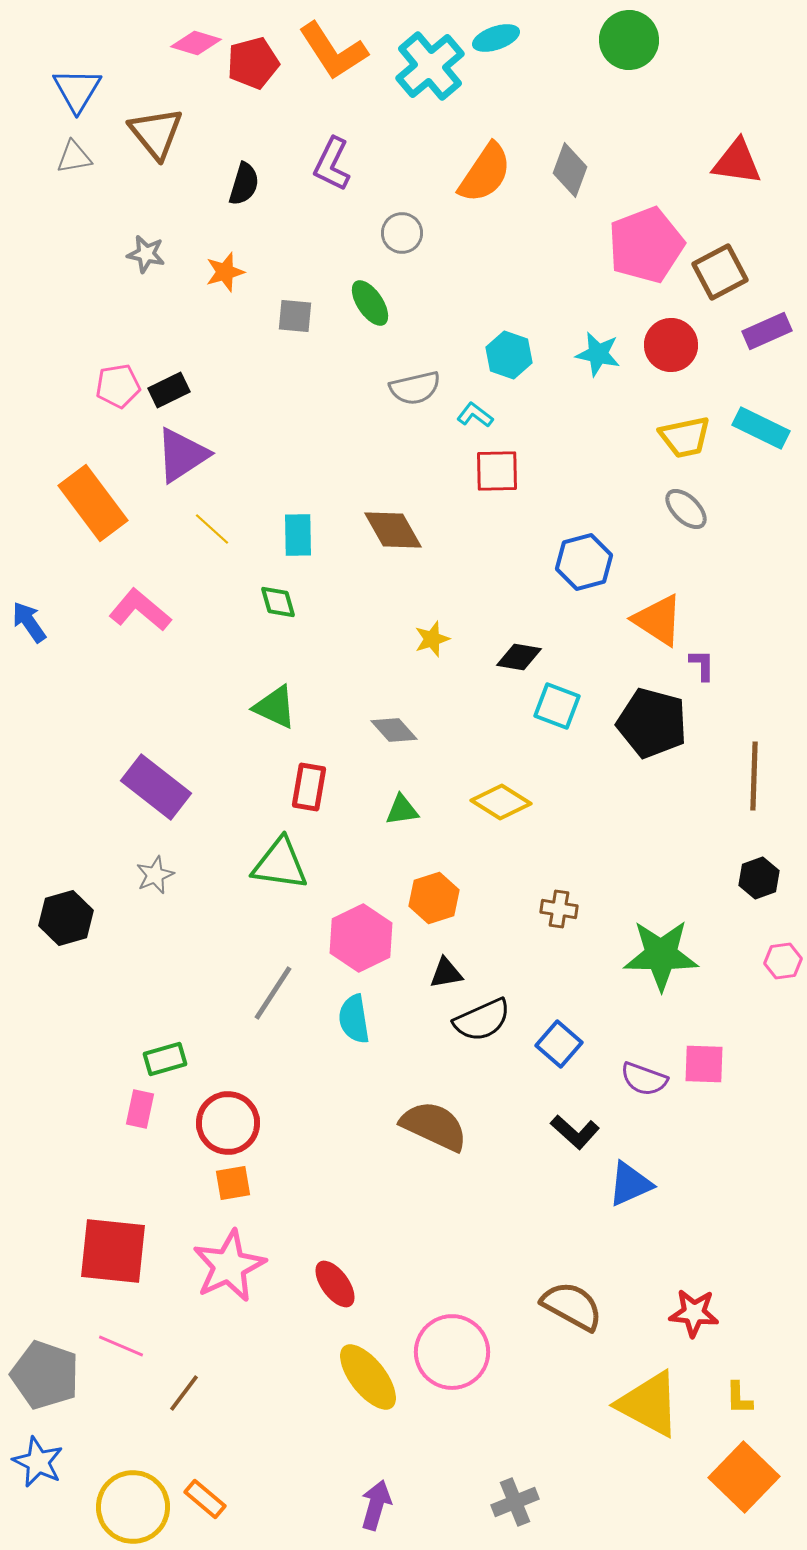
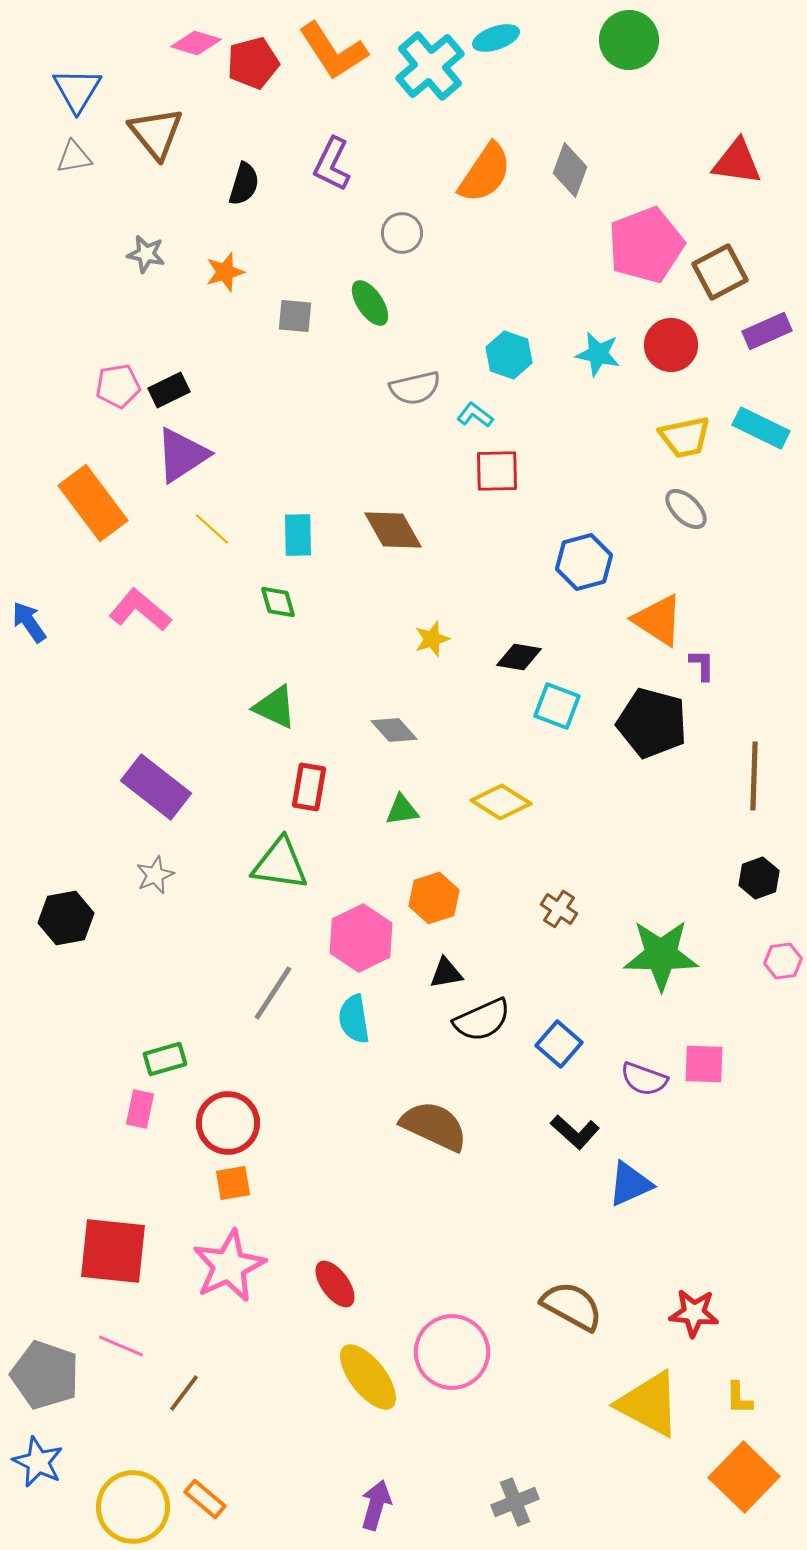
brown cross at (559, 909): rotated 24 degrees clockwise
black hexagon at (66, 918): rotated 6 degrees clockwise
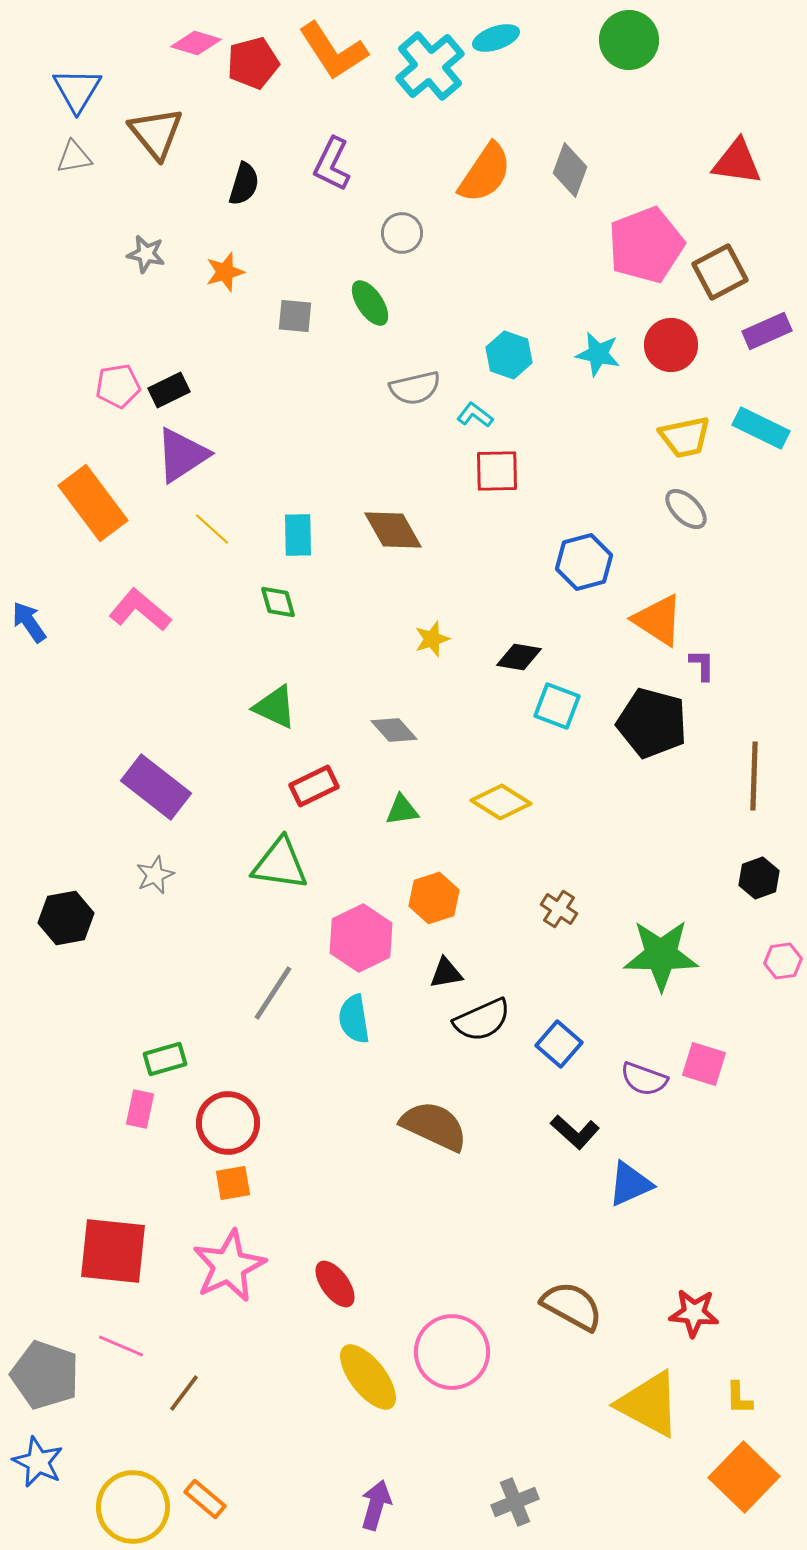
red rectangle at (309, 787): moved 5 px right, 1 px up; rotated 54 degrees clockwise
pink square at (704, 1064): rotated 15 degrees clockwise
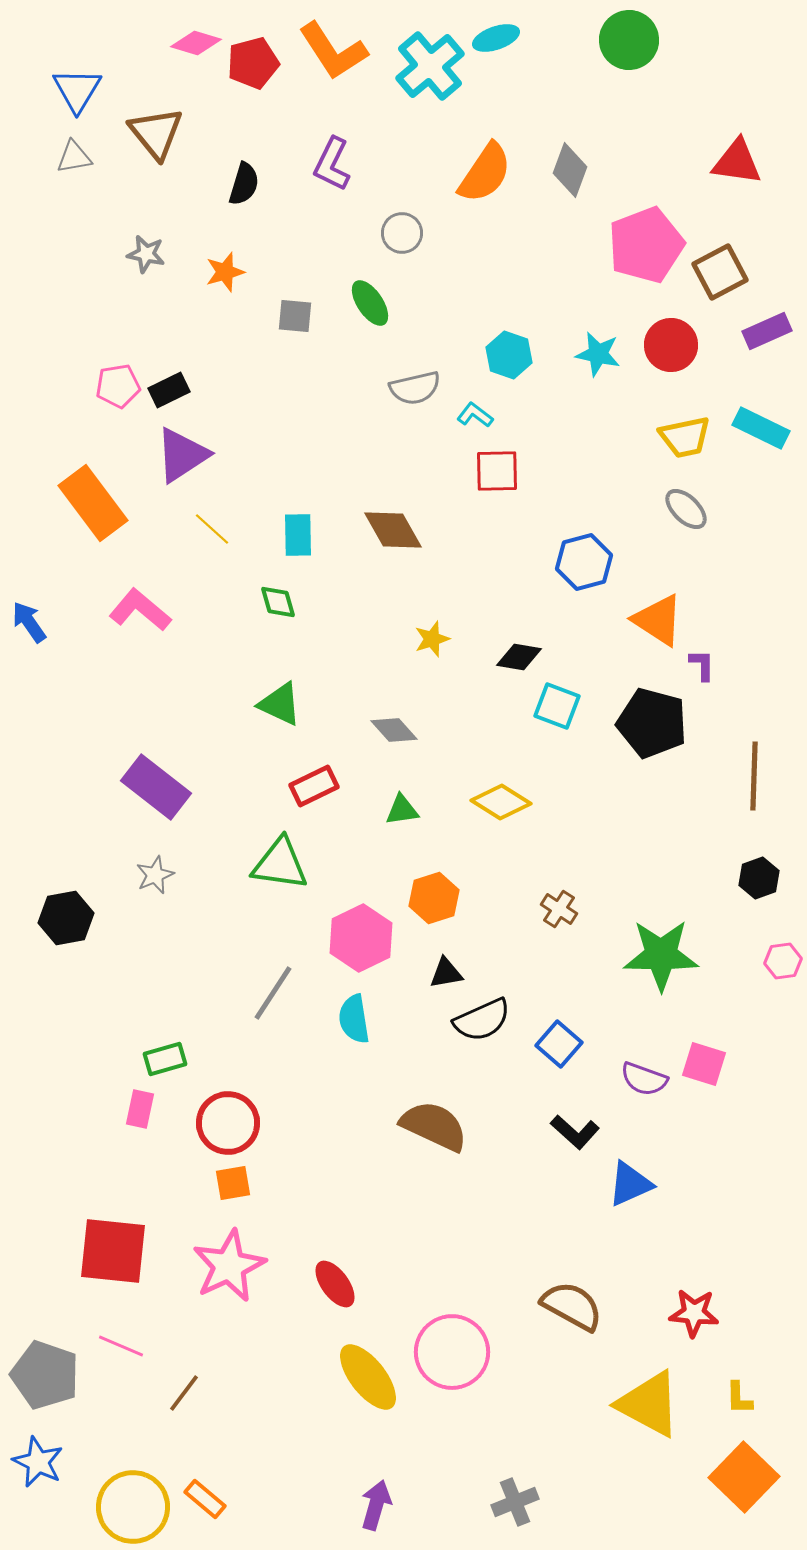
green triangle at (275, 707): moved 5 px right, 3 px up
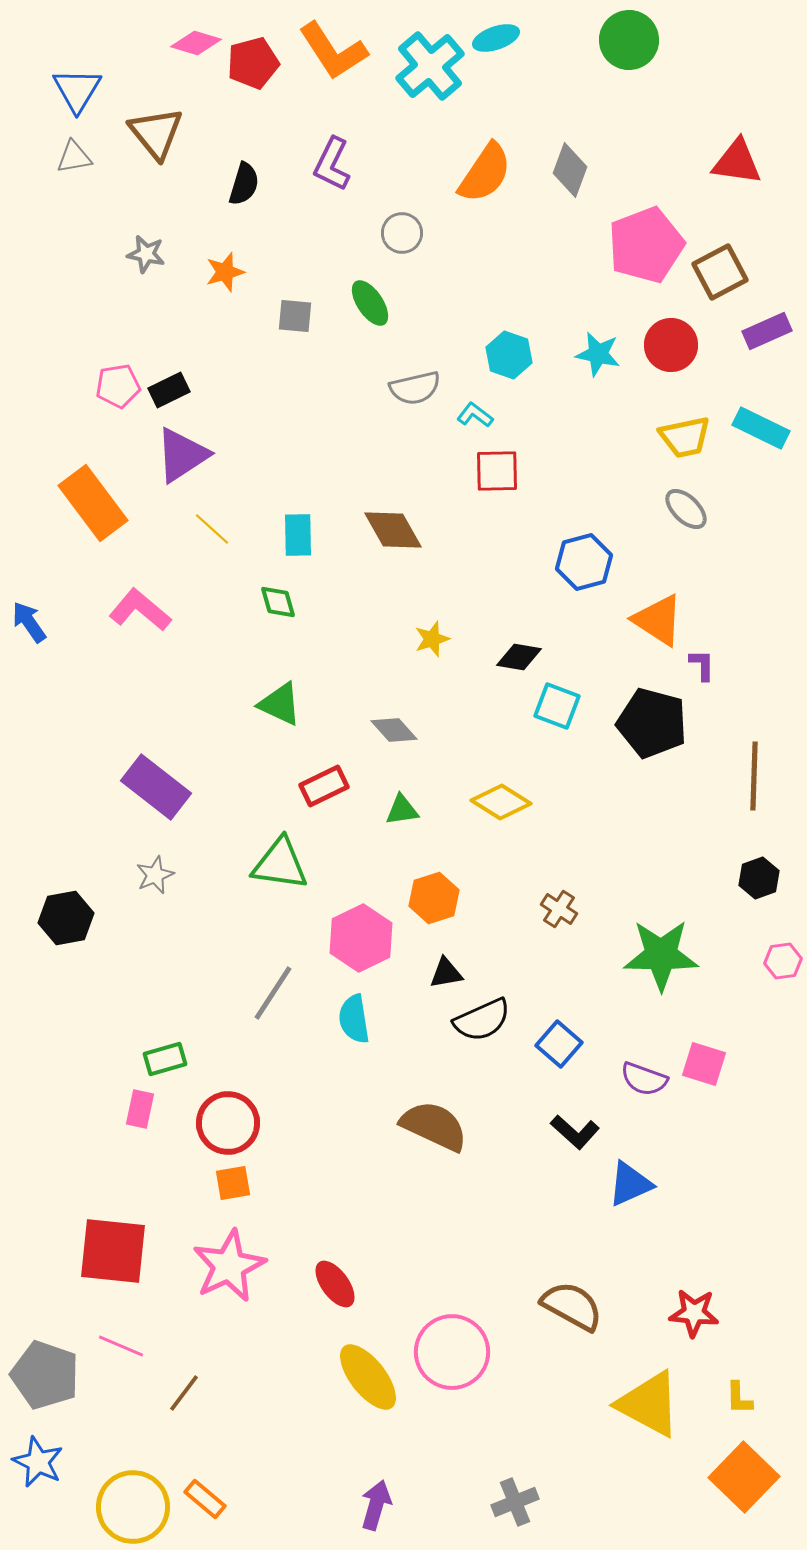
red rectangle at (314, 786): moved 10 px right
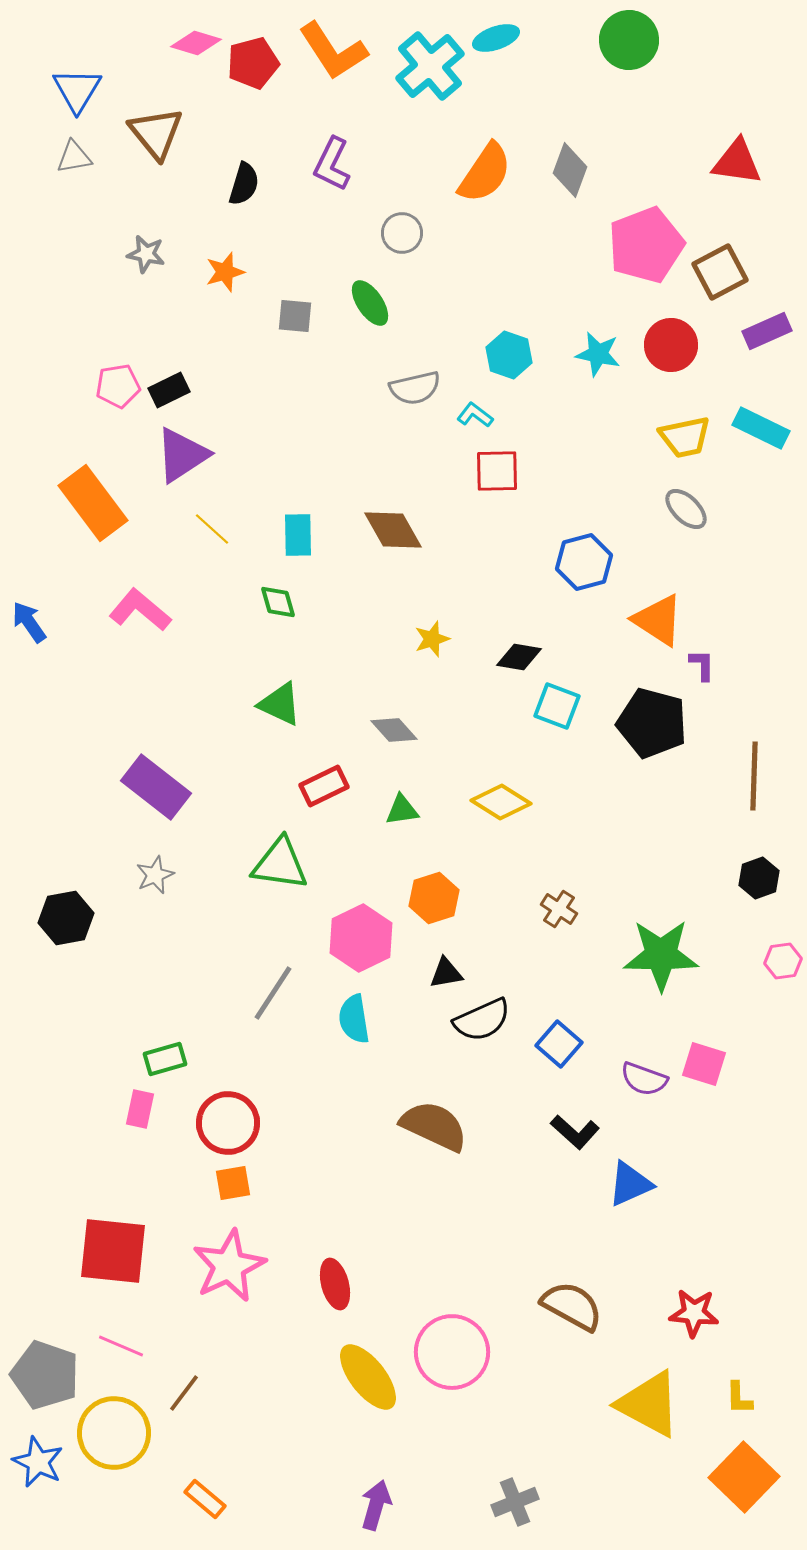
red ellipse at (335, 1284): rotated 21 degrees clockwise
yellow circle at (133, 1507): moved 19 px left, 74 px up
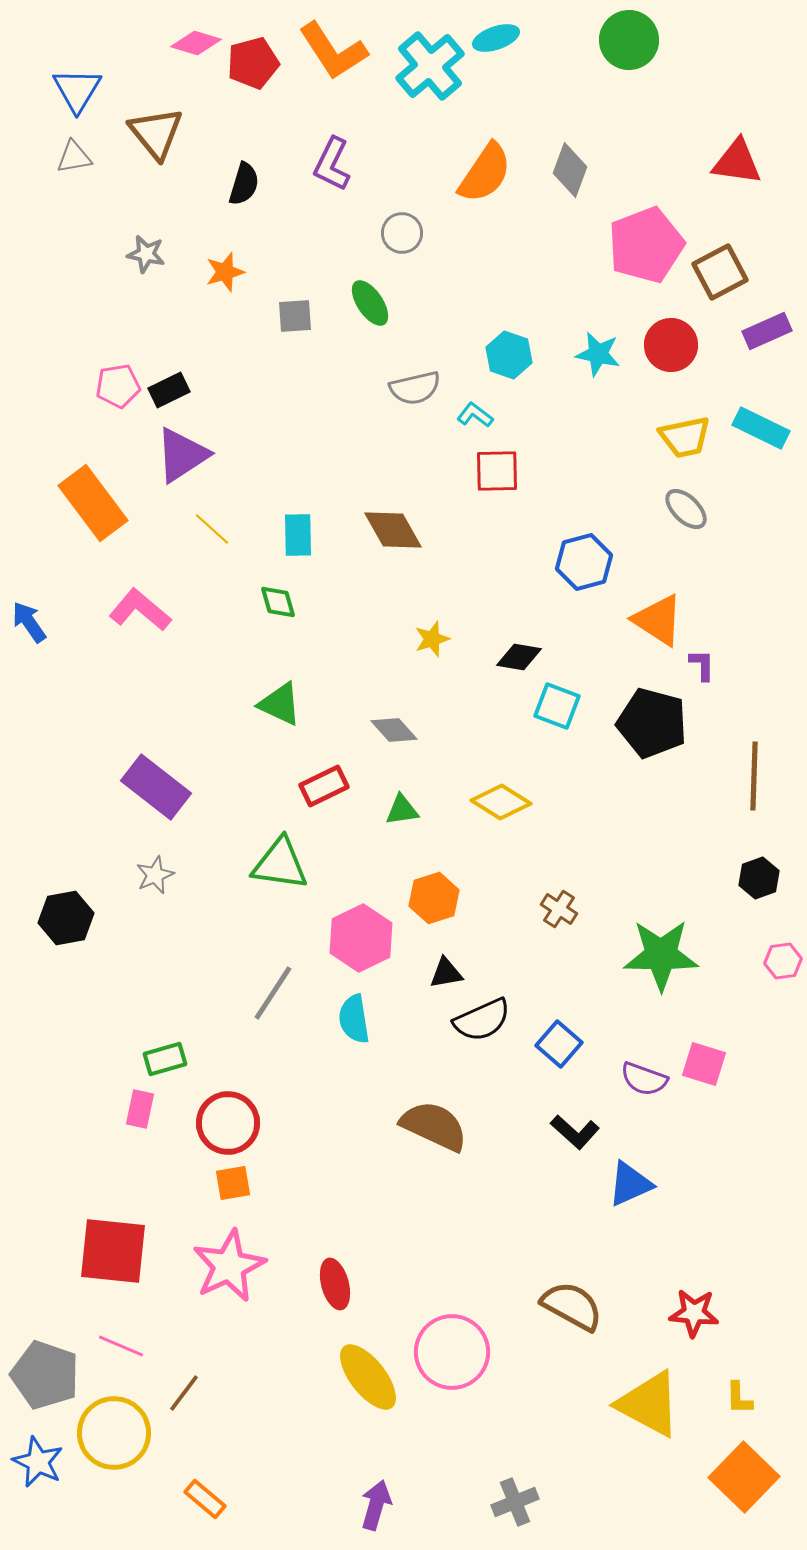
gray square at (295, 316): rotated 9 degrees counterclockwise
